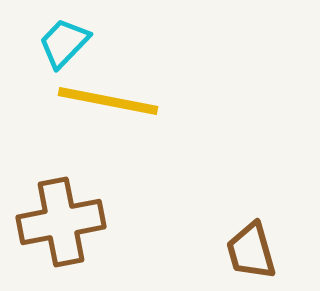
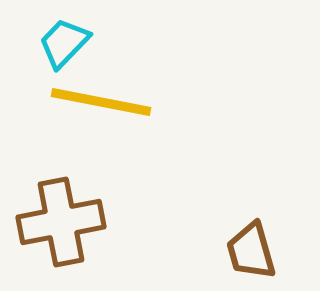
yellow line: moved 7 px left, 1 px down
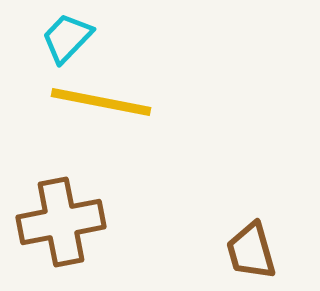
cyan trapezoid: moved 3 px right, 5 px up
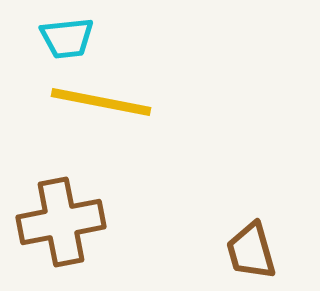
cyan trapezoid: rotated 140 degrees counterclockwise
